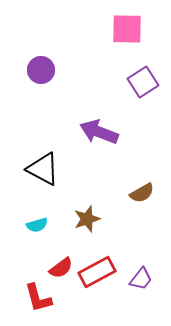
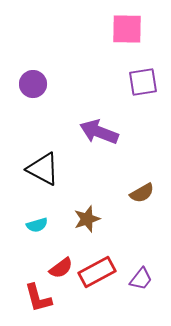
purple circle: moved 8 px left, 14 px down
purple square: rotated 24 degrees clockwise
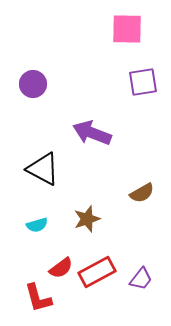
purple arrow: moved 7 px left, 1 px down
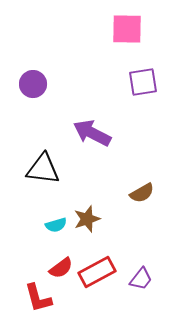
purple arrow: rotated 6 degrees clockwise
black triangle: rotated 21 degrees counterclockwise
cyan semicircle: moved 19 px right
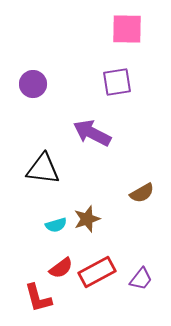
purple square: moved 26 px left
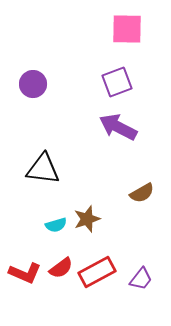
purple square: rotated 12 degrees counterclockwise
purple arrow: moved 26 px right, 6 px up
red L-shape: moved 13 px left, 25 px up; rotated 52 degrees counterclockwise
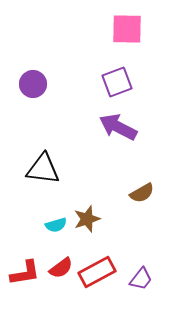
red L-shape: rotated 32 degrees counterclockwise
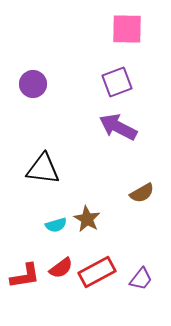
brown star: rotated 24 degrees counterclockwise
red L-shape: moved 3 px down
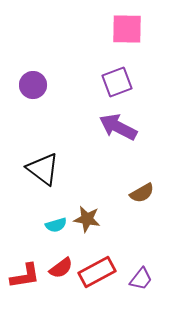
purple circle: moved 1 px down
black triangle: rotated 30 degrees clockwise
brown star: rotated 20 degrees counterclockwise
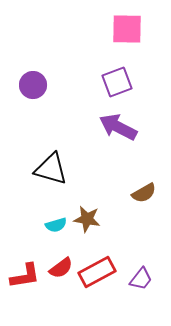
black triangle: moved 8 px right; rotated 21 degrees counterclockwise
brown semicircle: moved 2 px right
